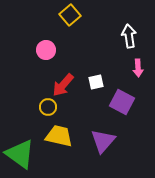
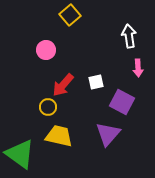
purple triangle: moved 5 px right, 7 px up
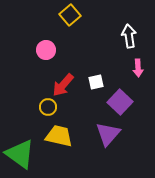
purple square: moved 2 px left; rotated 15 degrees clockwise
